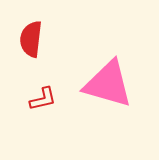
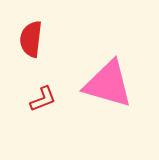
red L-shape: rotated 8 degrees counterclockwise
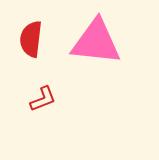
pink triangle: moved 12 px left, 42 px up; rotated 10 degrees counterclockwise
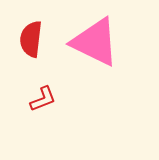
pink triangle: moved 1 px left; rotated 20 degrees clockwise
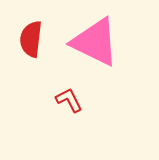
red L-shape: moved 26 px right, 1 px down; rotated 96 degrees counterclockwise
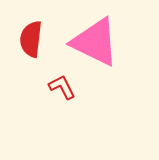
red L-shape: moved 7 px left, 13 px up
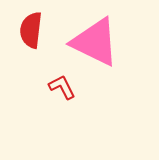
red semicircle: moved 9 px up
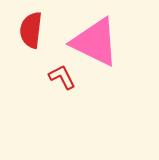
red L-shape: moved 10 px up
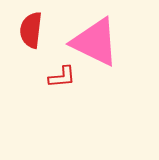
red L-shape: rotated 112 degrees clockwise
